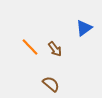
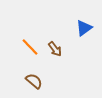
brown semicircle: moved 17 px left, 3 px up
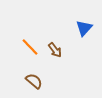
blue triangle: rotated 12 degrees counterclockwise
brown arrow: moved 1 px down
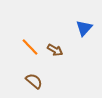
brown arrow: rotated 21 degrees counterclockwise
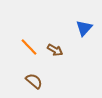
orange line: moved 1 px left
